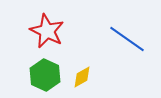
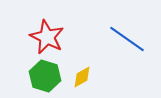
red star: moved 6 px down
green hexagon: moved 1 px down; rotated 8 degrees counterclockwise
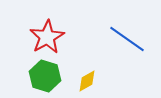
red star: rotated 16 degrees clockwise
yellow diamond: moved 5 px right, 4 px down
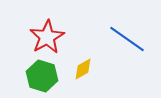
green hexagon: moved 3 px left
yellow diamond: moved 4 px left, 12 px up
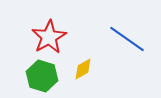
red star: moved 2 px right
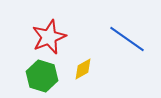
red star: rotated 8 degrees clockwise
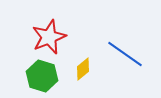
blue line: moved 2 px left, 15 px down
yellow diamond: rotated 10 degrees counterclockwise
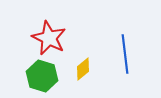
red star: moved 1 px down; rotated 24 degrees counterclockwise
blue line: rotated 48 degrees clockwise
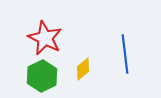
red star: moved 4 px left
green hexagon: rotated 16 degrees clockwise
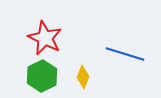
blue line: rotated 66 degrees counterclockwise
yellow diamond: moved 8 px down; rotated 30 degrees counterclockwise
